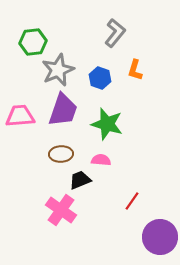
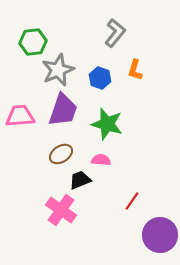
brown ellipse: rotated 30 degrees counterclockwise
purple circle: moved 2 px up
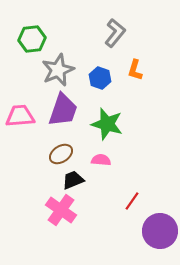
green hexagon: moved 1 px left, 3 px up
black trapezoid: moved 7 px left
purple circle: moved 4 px up
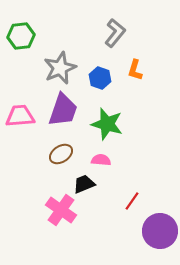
green hexagon: moved 11 px left, 3 px up
gray star: moved 2 px right, 2 px up
black trapezoid: moved 11 px right, 4 px down
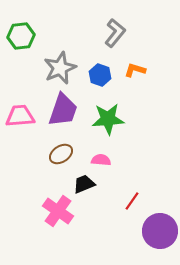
orange L-shape: rotated 90 degrees clockwise
blue hexagon: moved 3 px up
green star: moved 1 px right, 5 px up; rotated 20 degrees counterclockwise
pink cross: moved 3 px left, 1 px down
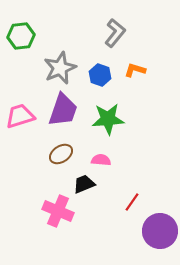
pink trapezoid: rotated 12 degrees counterclockwise
red line: moved 1 px down
pink cross: rotated 12 degrees counterclockwise
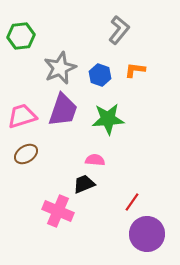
gray L-shape: moved 4 px right, 3 px up
orange L-shape: rotated 10 degrees counterclockwise
pink trapezoid: moved 2 px right
brown ellipse: moved 35 px left
pink semicircle: moved 6 px left
purple circle: moved 13 px left, 3 px down
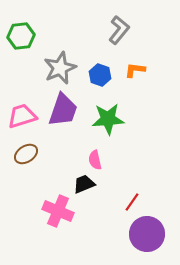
pink semicircle: rotated 108 degrees counterclockwise
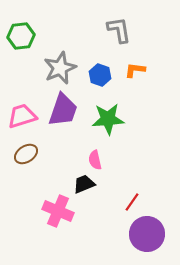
gray L-shape: rotated 48 degrees counterclockwise
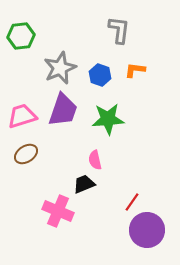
gray L-shape: rotated 16 degrees clockwise
purple circle: moved 4 px up
